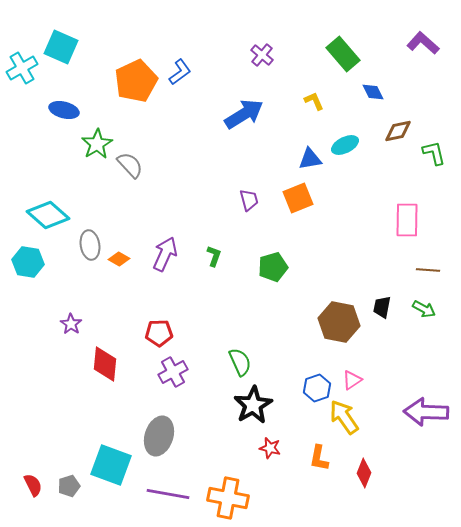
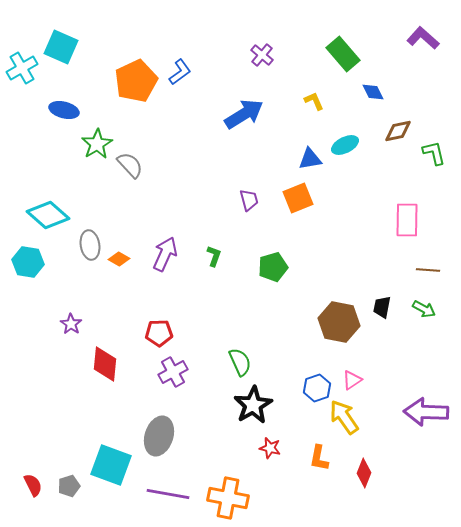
purple L-shape at (423, 43): moved 5 px up
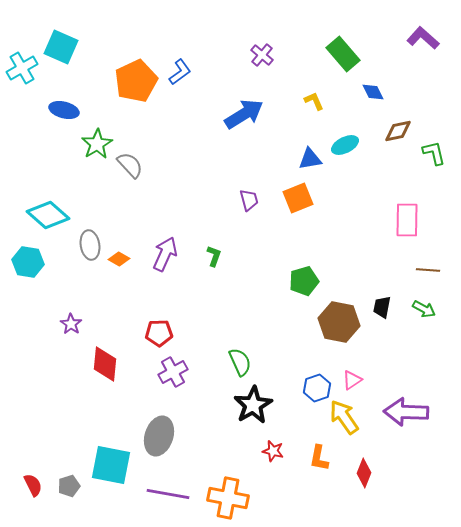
green pentagon at (273, 267): moved 31 px right, 14 px down
purple arrow at (426, 412): moved 20 px left
red star at (270, 448): moved 3 px right, 3 px down
cyan square at (111, 465): rotated 9 degrees counterclockwise
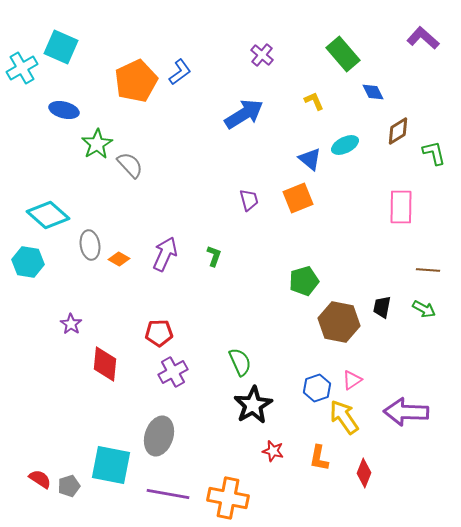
brown diamond at (398, 131): rotated 20 degrees counterclockwise
blue triangle at (310, 159): rotated 50 degrees clockwise
pink rectangle at (407, 220): moved 6 px left, 13 px up
red semicircle at (33, 485): moved 7 px right, 6 px up; rotated 30 degrees counterclockwise
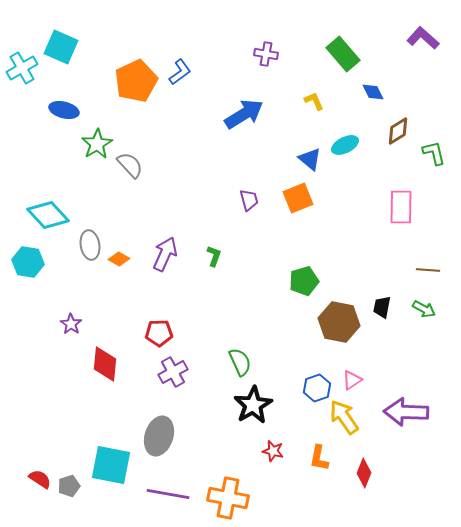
purple cross at (262, 55): moved 4 px right, 1 px up; rotated 30 degrees counterclockwise
cyan diamond at (48, 215): rotated 6 degrees clockwise
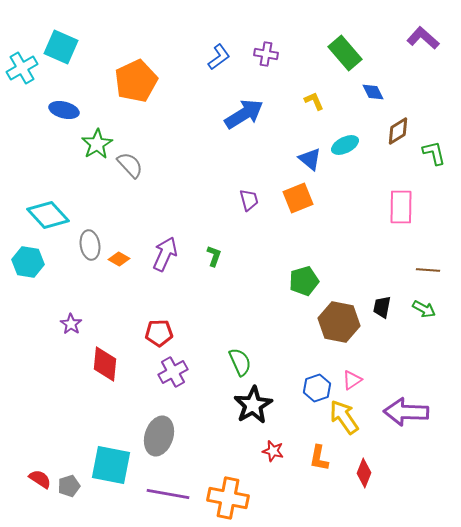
green rectangle at (343, 54): moved 2 px right, 1 px up
blue L-shape at (180, 72): moved 39 px right, 15 px up
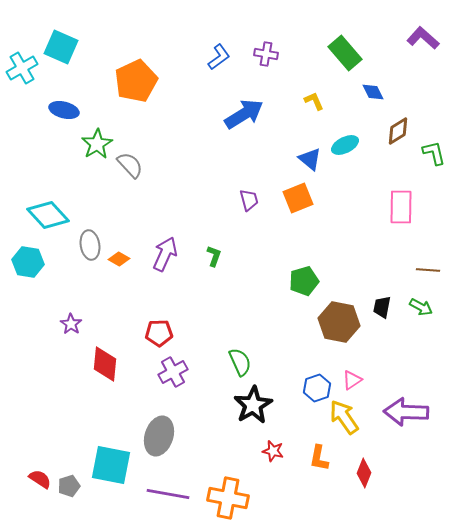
green arrow at (424, 309): moved 3 px left, 2 px up
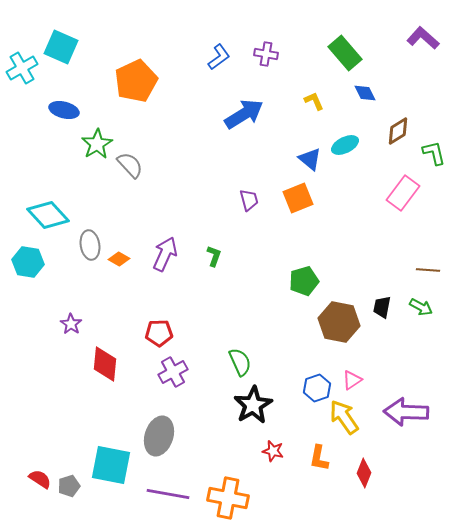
blue diamond at (373, 92): moved 8 px left, 1 px down
pink rectangle at (401, 207): moved 2 px right, 14 px up; rotated 36 degrees clockwise
